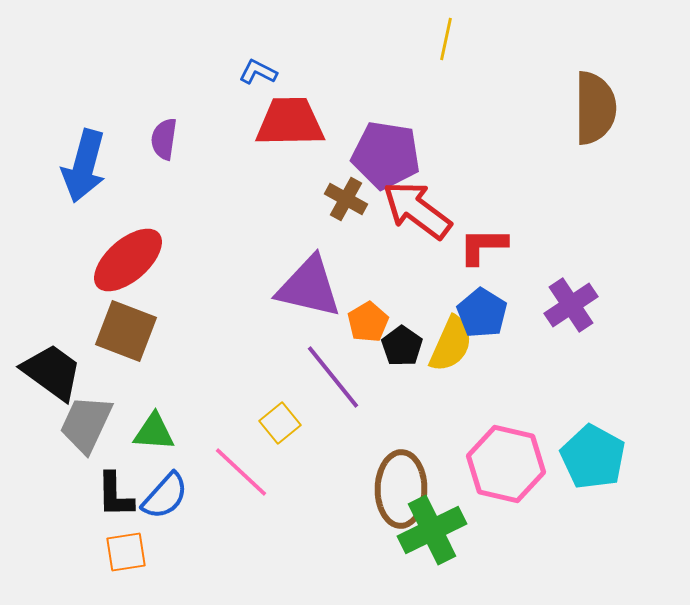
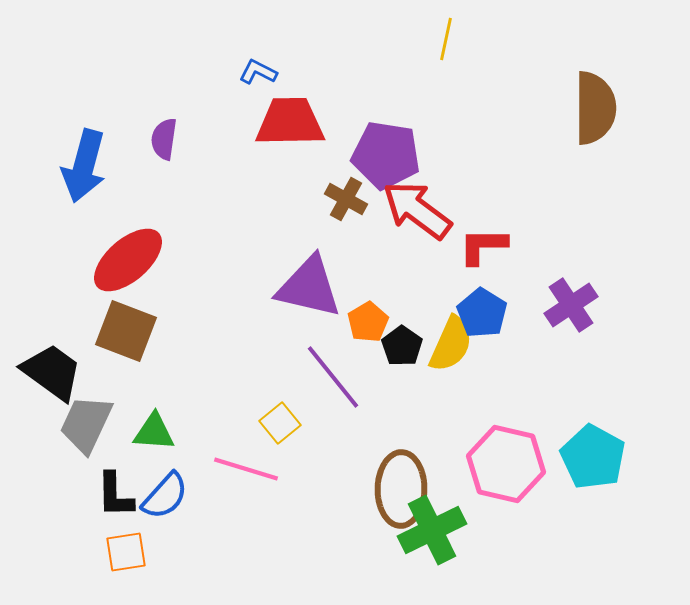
pink line: moved 5 px right, 3 px up; rotated 26 degrees counterclockwise
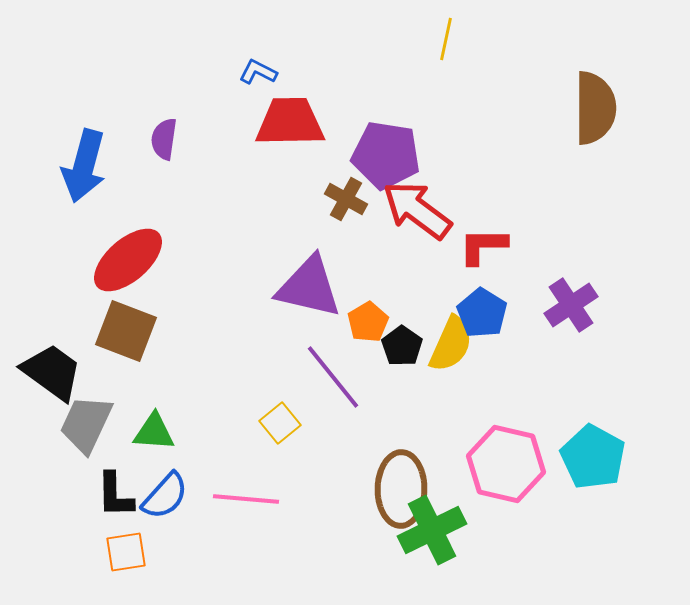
pink line: moved 30 px down; rotated 12 degrees counterclockwise
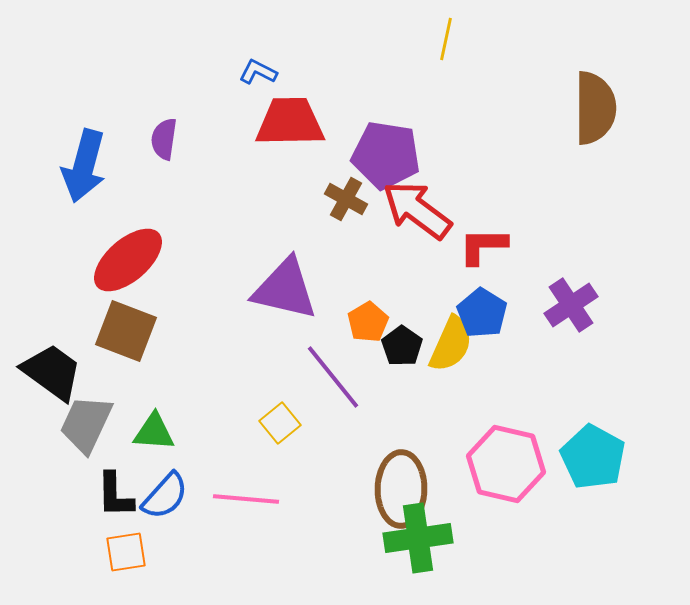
purple triangle: moved 24 px left, 2 px down
green cross: moved 14 px left, 8 px down; rotated 18 degrees clockwise
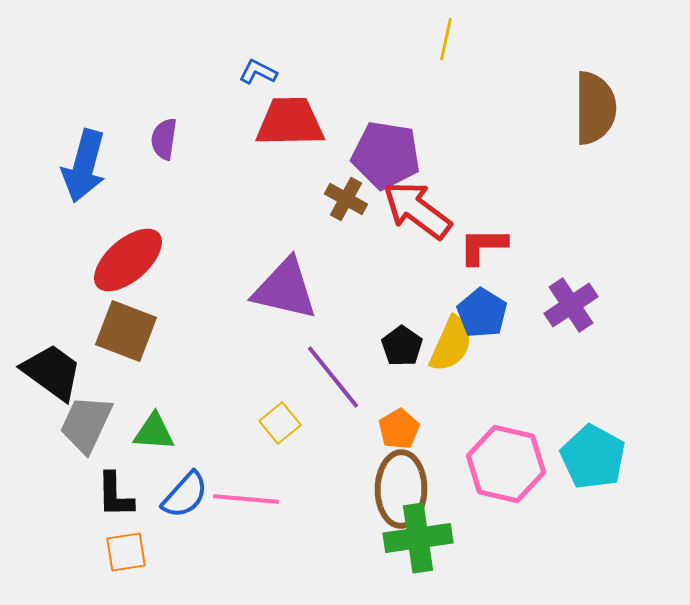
orange pentagon: moved 31 px right, 107 px down
blue semicircle: moved 20 px right, 1 px up
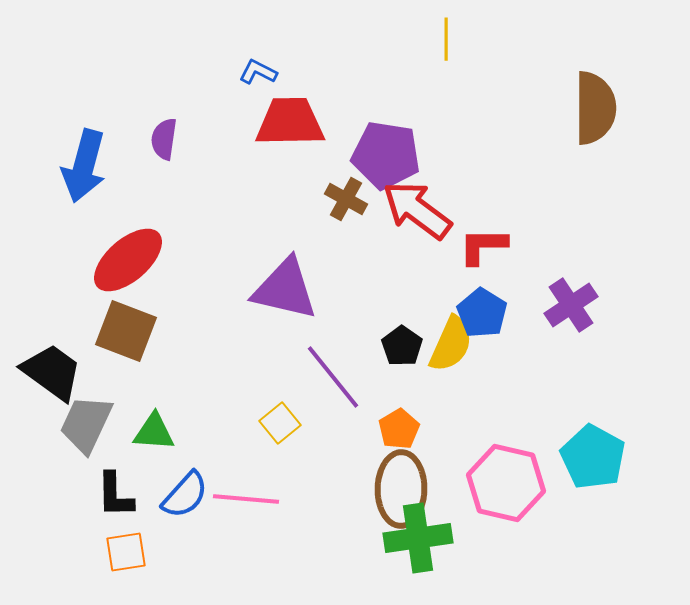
yellow line: rotated 12 degrees counterclockwise
pink hexagon: moved 19 px down
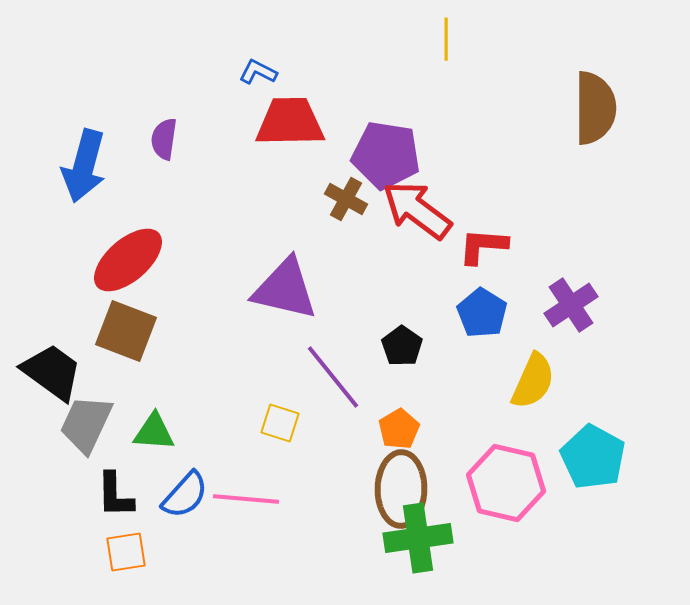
red L-shape: rotated 4 degrees clockwise
yellow semicircle: moved 82 px right, 37 px down
yellow square: rotated 33 degrees counterclockwise
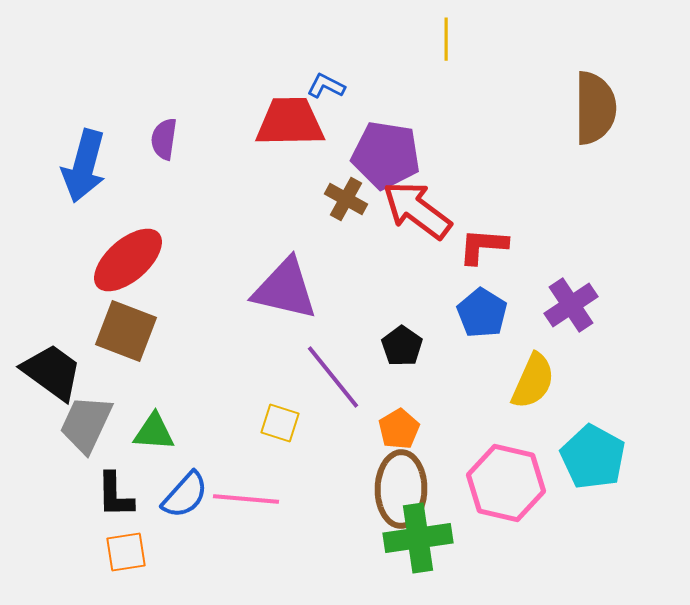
blue L-shape: moved 68 px right, 14 px down
